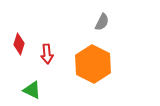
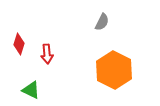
orange hexagon: moved 21 px right, 6 px down
green triangle: moved 1 px left
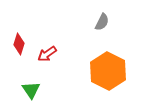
red arrow: rotated 60 degrees clockwise
orange hexagon: moved 6 px left, 1 px down
green triangle: rotated 30 degrees clockwise
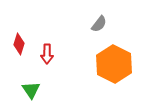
gray semicircle: moved 3 px left, 2 px down; rotated 12 degrees clockwise
red arrow: rotated 54 degrees counterclockwise
orange hexagon: moved 6 px right, 7 px up
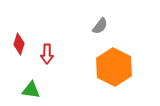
gray semicircle: moved 1 px right, 2 px down
orange hexagon: moved 3 px down
green triangle: rotated 48 degrees counterclockwise
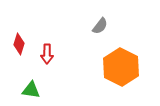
orange hexagon: moved 7 px right
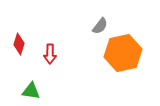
red arrow: moved 3 px right
orange hexagon: moved 2 px right, 14 px up; rotated 21 degrees clockwise
green triangle: moved 1 px down
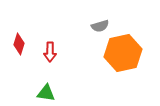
gray semicircle: rotated 36 degrees clockwise
red arrow: moved 2 px up
green triangle: moved 15 px right, 2 px down
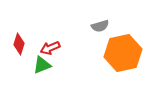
red arrow: moved 4 px up; rotated 66 degrees clockwise
green triangle: moved 4 px left, 28 px up; rotated 30 degrees counterclockwise
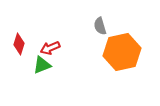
gray semicircle: rotated 90 degrees clockwise
orange hexagon: moved 1 px left, 1 px up
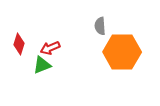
gray semicircle: rotated 12 degrees clockwise
orange hexagon: rotated 12 degrees clockwise
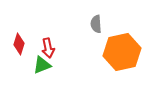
gray semicircle: moved 4 px left, 2 px up
red arrow: moved 2 px left; rotated 78 degrees counterclockwise
orange hexagon: rotated 12 degrees counterclockwise
